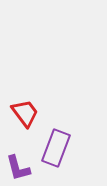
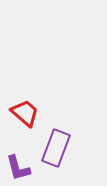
red trapezoid: rotated 12 degrees counterclockwise
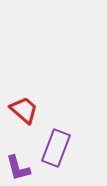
red trapezoid: moved 1 px left, 3 px up
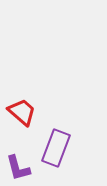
red trapezoid: moved 2 px left, 2 px down
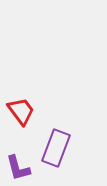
red trapezoid: moved 1 px left, 1 px up; rotated 12 degrees clockwise
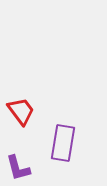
purple rectangle: moved 7 px right, 5 px up; rotated 12 degrees counterclockwise
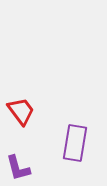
purple rectangle: moved 12 px right
